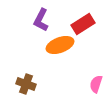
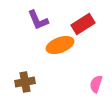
purple L-shape: moved 3 px left; rotated 50 degrees counterclockwise
brown cross: moved 1 px left, 2 px up; rotated 30 degrees counterclockwise
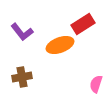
purple L-shape: moved 16 px left, 12 px down; rotated 15 degrees counterclockwise
brown cross: moved 3 px left, 5 px up
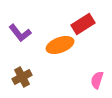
purple L-shape: moved 2 px left, 1 px down
brown cross: rotated 18 degrees counterclockwise
pink semicircle: moved 1 px right, 4 px up
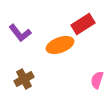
brown cross: moved 2 px right, 2 px down
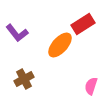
purple L-shape: moved 3 px left
orange ellipse: rotated 28 degrees counterclockwise
pink semicircle: moved 6 px left, 6 px down
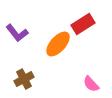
orange ellipse: moved 2 px left, 1 px up
pink semicircle: moved 2 px up; rotated 60 degrees counterclockwise
